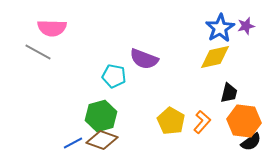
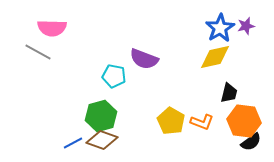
orange L-shape: rotated 70 degrees clockwise
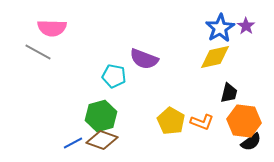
purple star: rotated 24 degrees counterclockwise
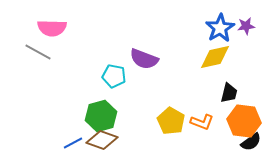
purple star: rotated 30 degrees clockwise
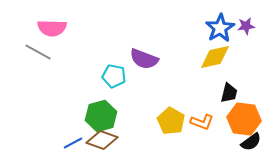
orange hexagon: moved 2 px up
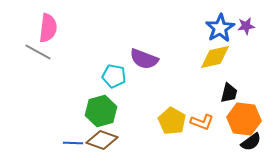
pink semicircle: moved 4 px left; rotated 84 degrees counterclockwise
green hexagon: moved 5 px up
yellow pentagon: moved 1 px right
blue line: rotated 30 degrees clockwise
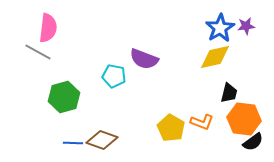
green hexagon: moved 37 px left, 14 px up
yellow pentagon: moved 1 px left, 7 px down
black semicircle: moved 2 px right
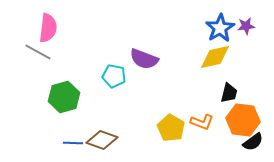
orange hexagon: moved 1 px left, 1 px down
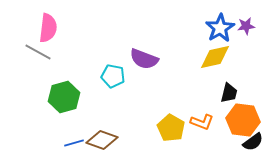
cyan pentagon: moved 1 px left
blue line: moved 1 px right; rotated 18 degrees counterclockwise
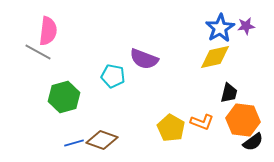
pink semicircle: moved 3 px down
